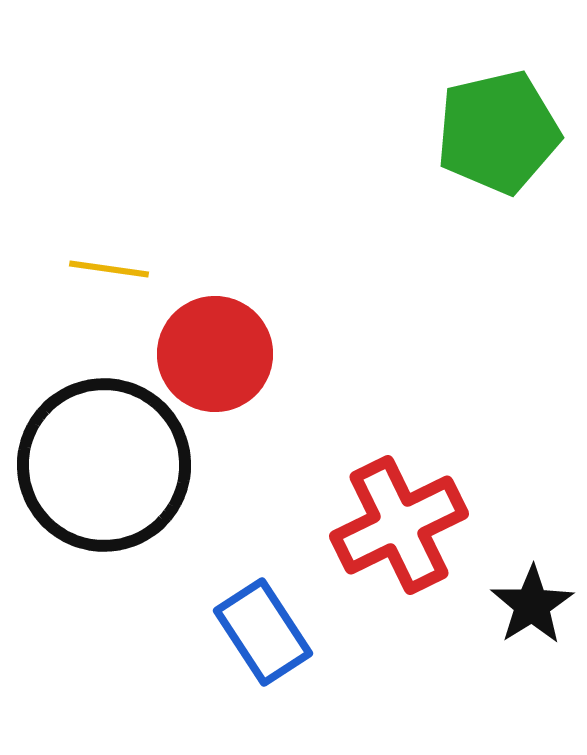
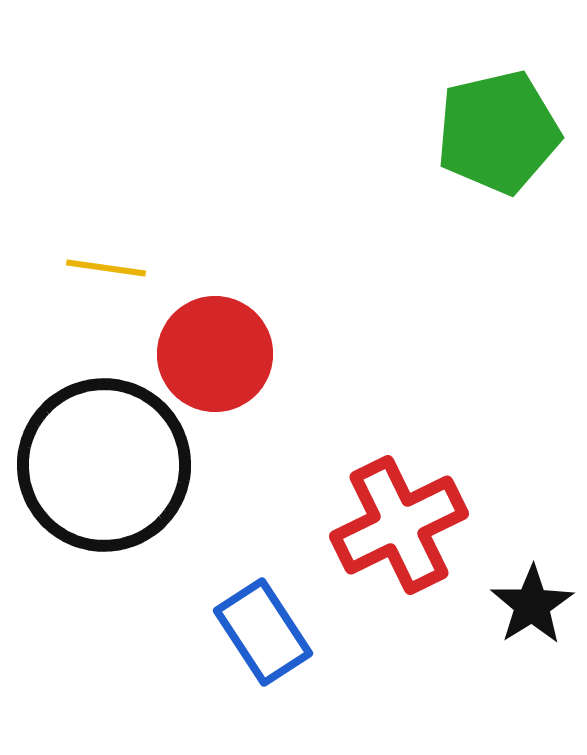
yellow line: moved 3 px left, 1 px up
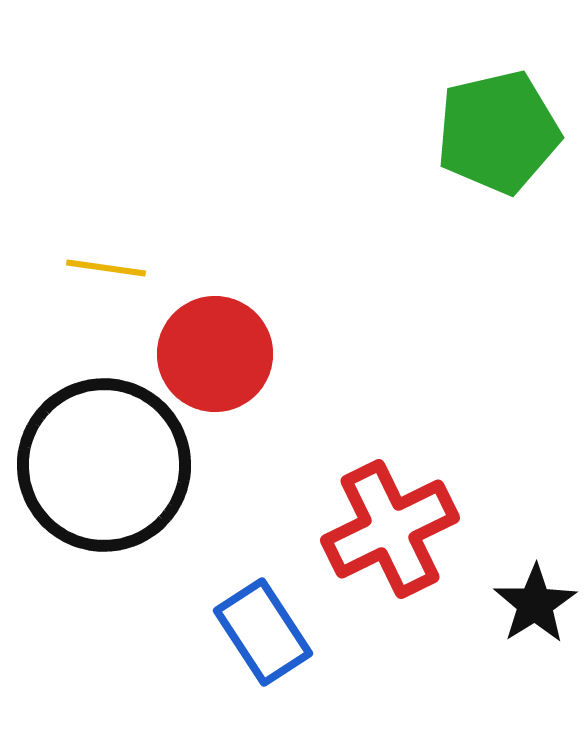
red cross: moved 9 px left, 4 px down
black star: moved 3 px right, 1 px up
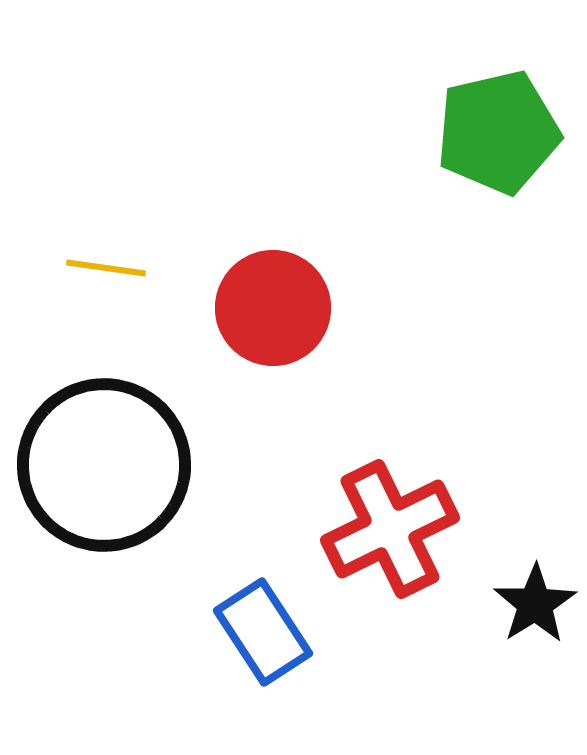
red circle: moved 58 px right, 46 px up
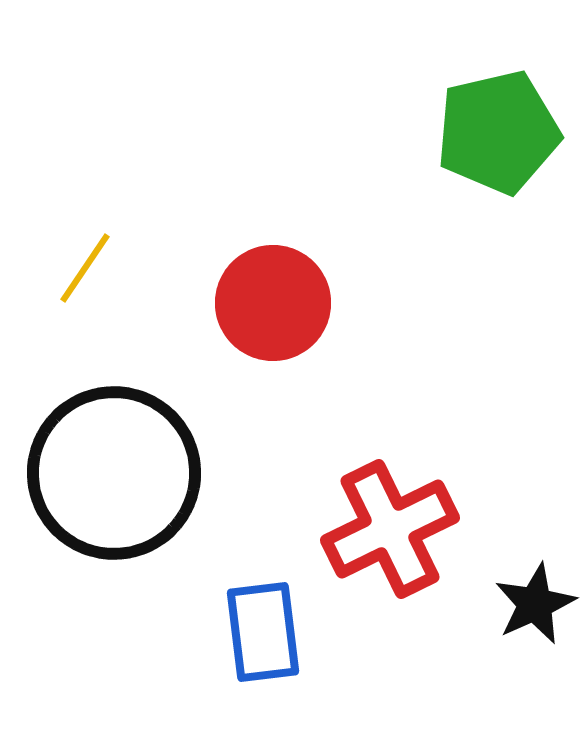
yellow line: moved 21 px left; rotated 64 degrees counterclockwise
red circle: moved 5 px up
black circle: moved 10 px right, 8 px down
black star: rotated 8 degrees clockwise
blue rectangle: rotated 26 degrees clockwise
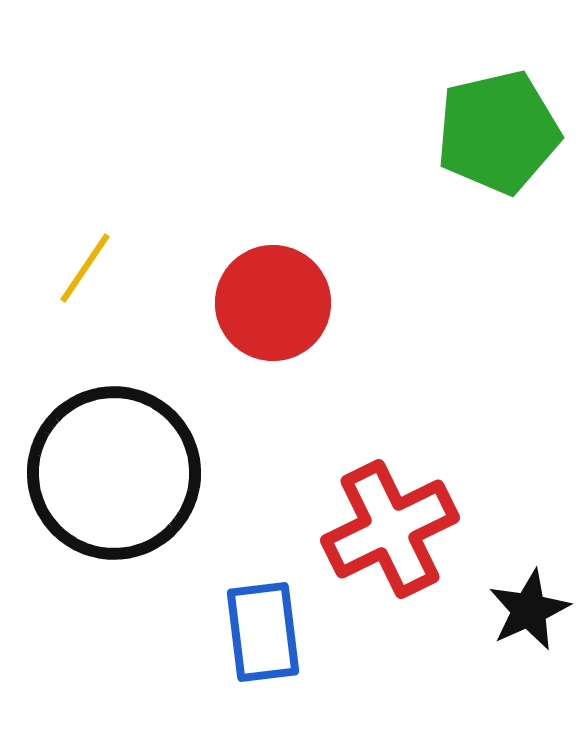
black star: moved 6 px left, 6 px down
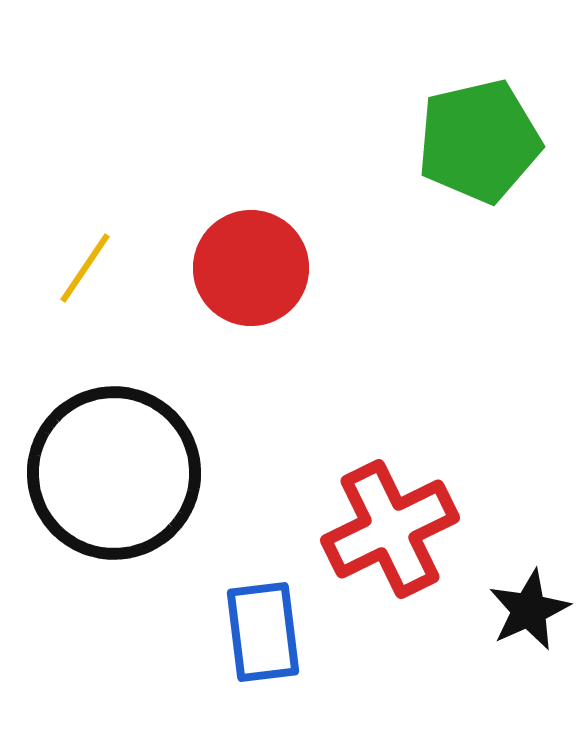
green pentagon: moved 19 px left, 9 px down
red circle: moved 22 px left, 35 px up
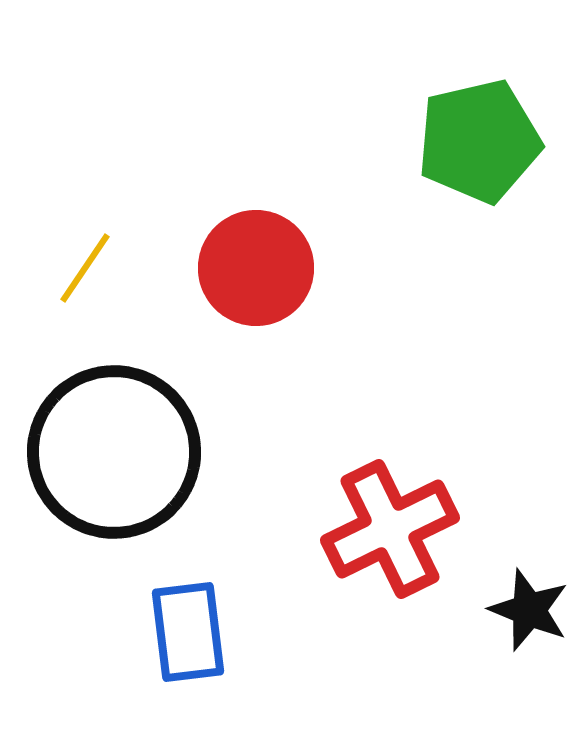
red circle: moved 5 px right
black circle: moved 21 px up
black star: rotated 26 degrees counterclockwise
blue rectangle: moved 75 px left
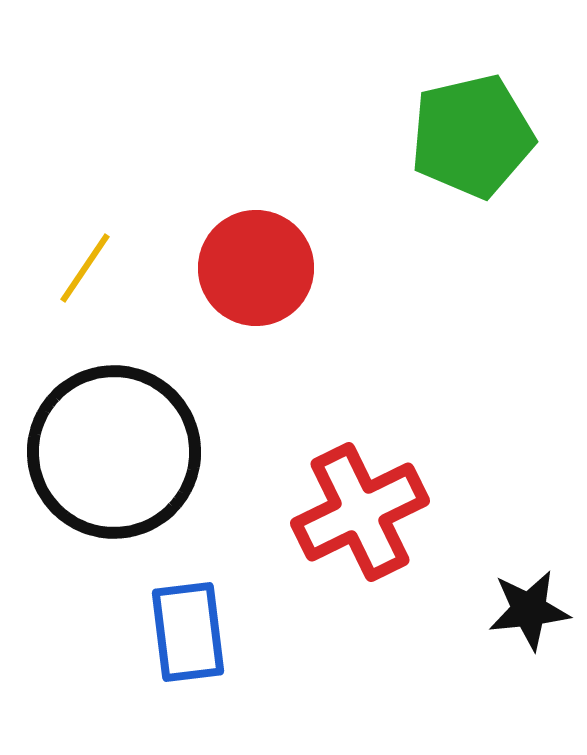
green pentagon: moved 7 px left, 5 px up
red cross: moved 30 px left, 17 px up
black star: rotated 28 degrees counterclockwise
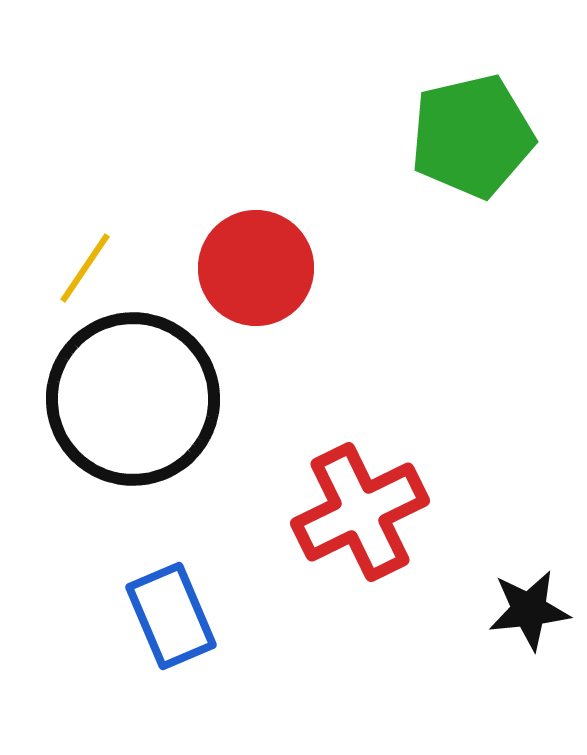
black circle: moved 19 px right, 53 px up
blue rectangle: moved 17 px left, 16 px up; rotated 16 degrees counterclockwise
